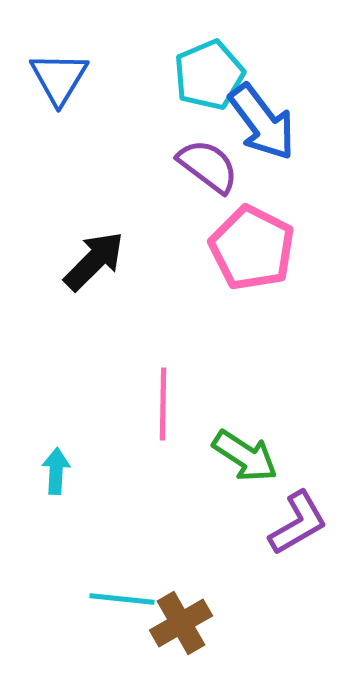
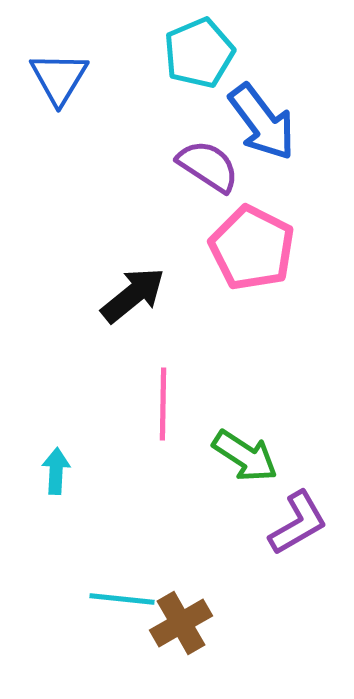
cyan pentagon: moved 10 px left, 22 px up
purple semicircle: rotated 4 degrees counterclockwise
black arrow: moved 39 px right, 34 px down; rotated 6 degrees clockwise
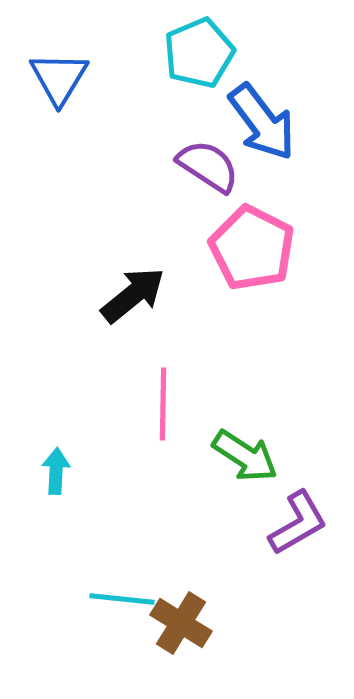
brown cross: rotated 28 degrees counterclockwise
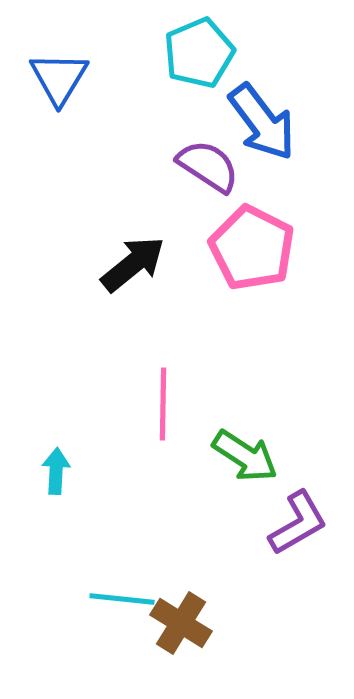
black arrow: moved 31 px up
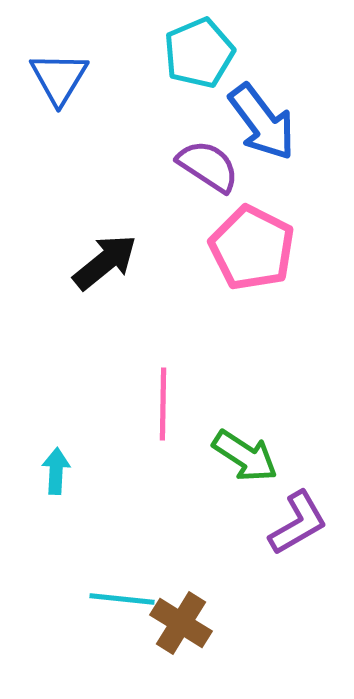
black arrow: moved 28 px left, 2 px up
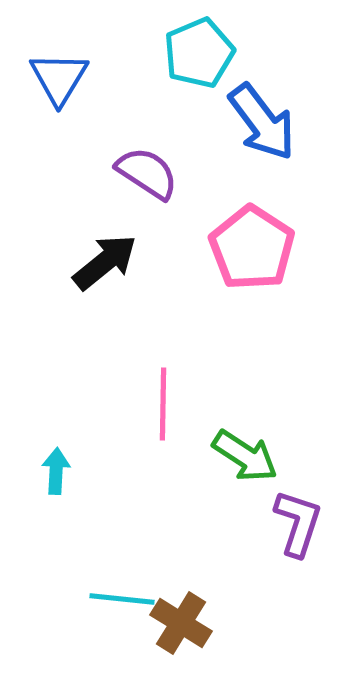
purple semicircle: moved 61 px left, 7 px down
pink pentagon: rotated 6 degrees clockwise
purple L-shape: rotated 42 degrees counterclockwise
